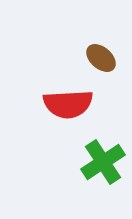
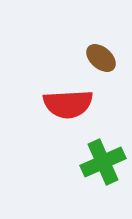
green cross: rotated 9 degrees clockwise
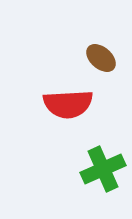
green cross: moved 7 px down
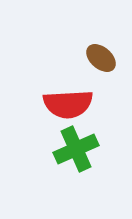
green cross: moved 27 px left, 20 px up
